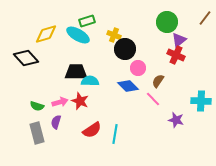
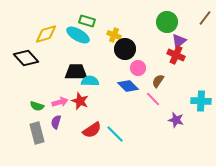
green rectangle: rotated 35 degrees clockwise
purple triangle: moved 1 px down
cyan line: rotated 54 degrees counterclockwise
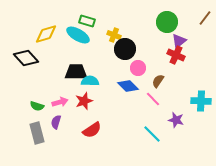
red star: moved 4 px right; rotated 30 degrees clockwise
cyan line: moved 37 px right
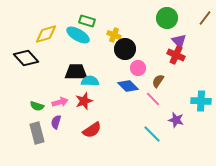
green circle: moved 4 px up
purple triangle: rotated 35 degrees counterclockwise
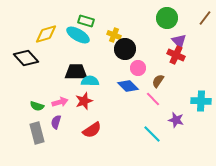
green rectangle: moved 1 px left
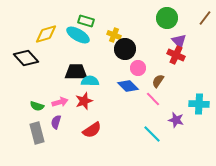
cyan cross: moved 2 px left, 3 px down
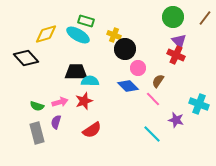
green circle: moved 6 px right, 1 px up
cyan cross: rotated 18 degrees clockwise
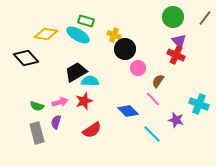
yellow diamond: rotated 25 degrees clockwise
black trapezoid: rotated 30 degrees counterclockwise
blue diamond: moved 25 px down
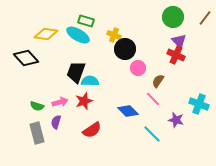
black trapezoid: rotated 40 degrees counterclockwise
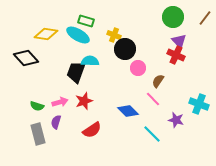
cyan semicircle: moved 20 px up
gray rectangle: moved 1 px right, 1 px down
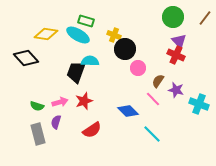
purple star: moved 30 px up
